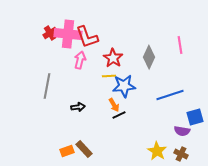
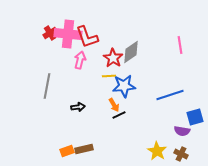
gray diamond: moved 18 px left, 5 px up; rotated 30 degrees clockwise
brown rectangle: rotated 60 degrees counterclockwise
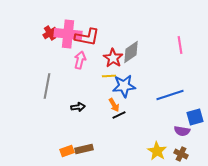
red L-shape: rotated 60 degrees counterclockwise
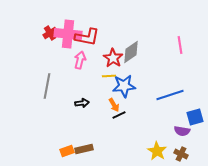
black arrow: moved 4 px right, 4 px up
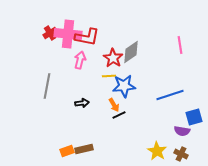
blue square: moved 1 px left
